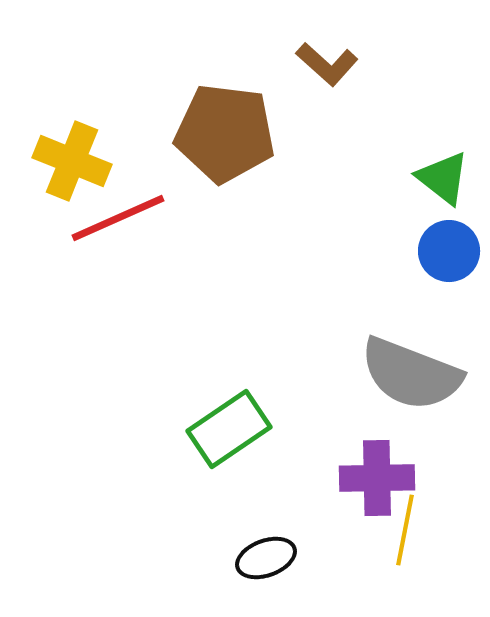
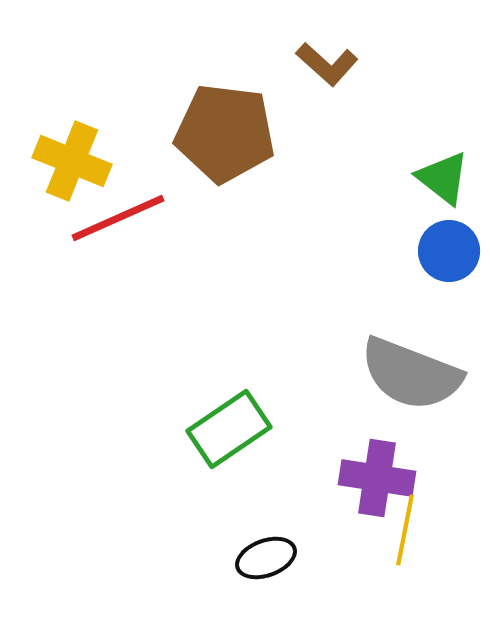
purple cross: rotated 10 degrees clockwise
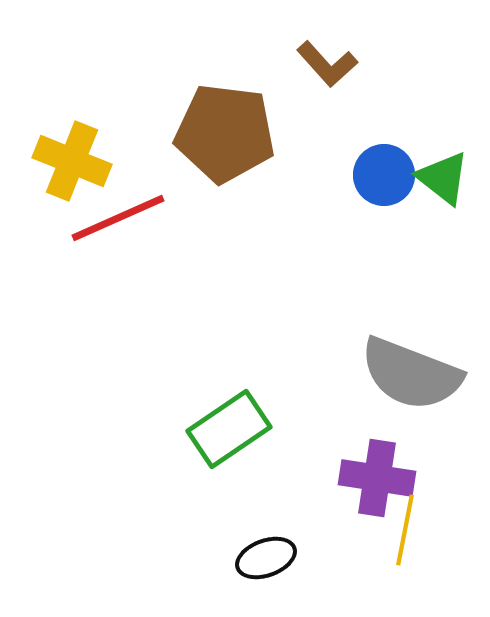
brown L-shape: rotated 6 degrees clockwise
blue circle: moved 65 px left, 76 px up
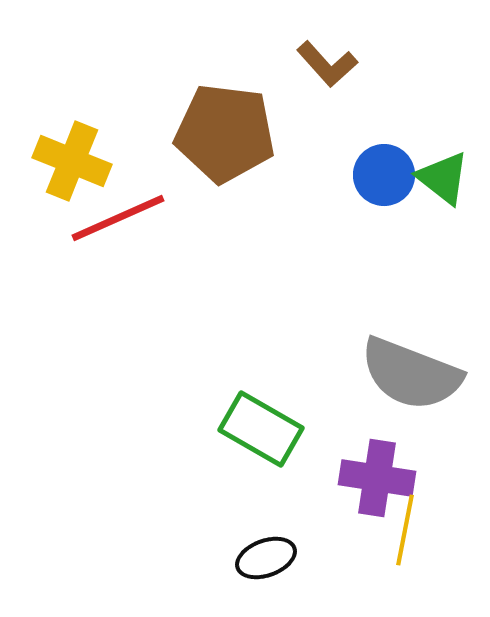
green rectangle: moved 32 px right; rotated 64 degrees clockwise
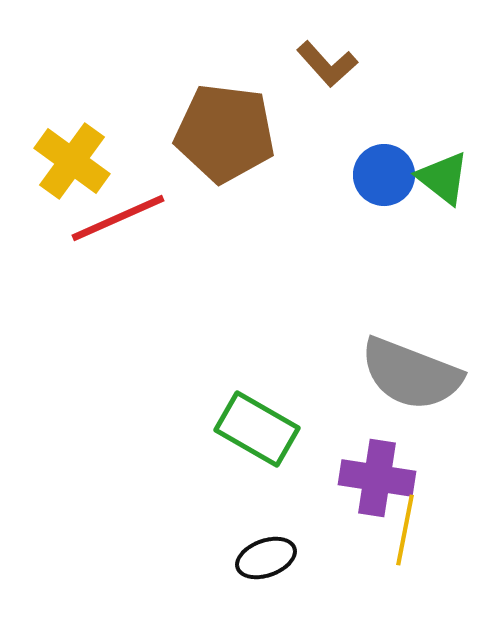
yellow cross: rotated 14 degrees clockwise
green rectangle: moved 4 px left
